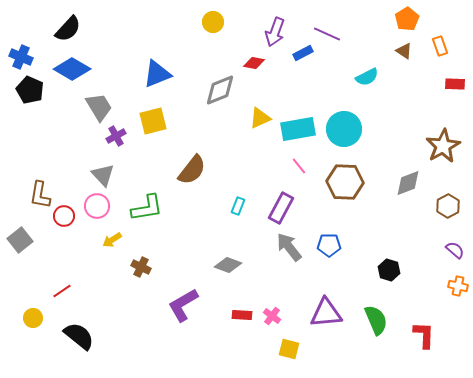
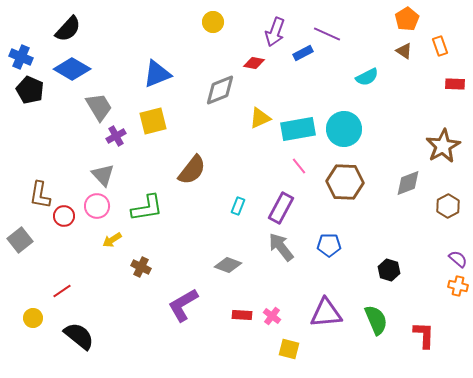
gray arrow at (289, 247): moved 8 px left
purple semicircle at (455, 250): moved 3 px right, 9 px down
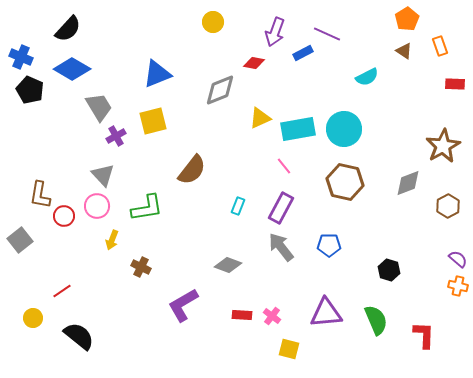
pink line at (299, 166): moved 15 px left
brown hexagon at (345, 182): rotated 9 degrees clockwise
yellow arrow at (112, 240): rotated 36 degrees counterclockwise
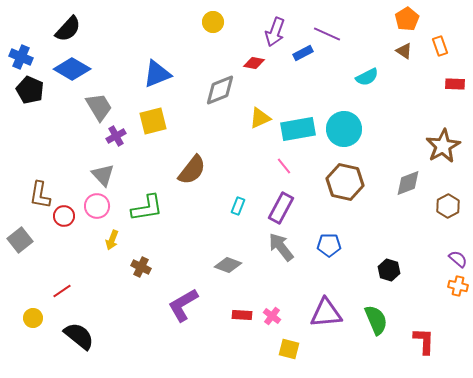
red L-shape at (424, 335): moved 6 px down
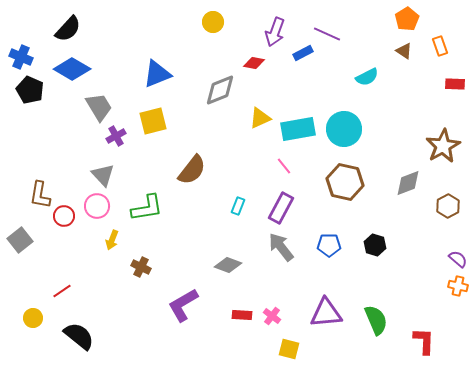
black hexagon at (389, 270): moved 14 px left, 25 px up
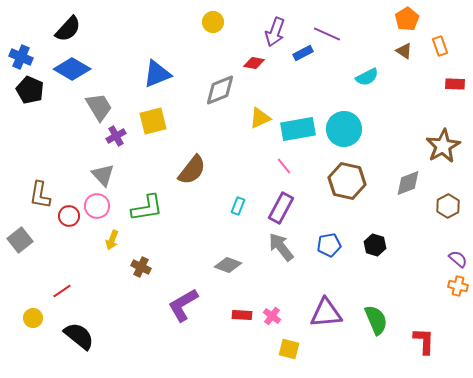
brown hexagon at (345, 182): moved 2 px right, 1 px up
red circle at (64, 216): moved 5 px right
blue pentagon at (329, 245): rotated 10 degrees counterclockwise
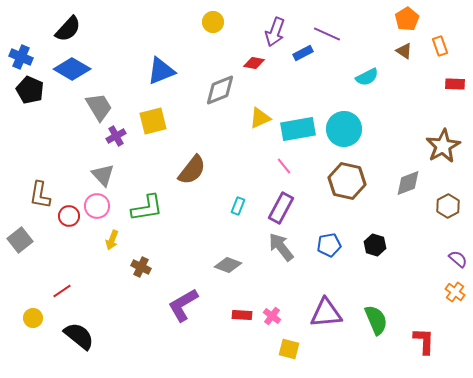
blue triangle at (157, 74): moved 4 px right, 3 px up
orange cross at (458, 286): moved 3 px left, 6 px down; rotated 24 degrees clockwise
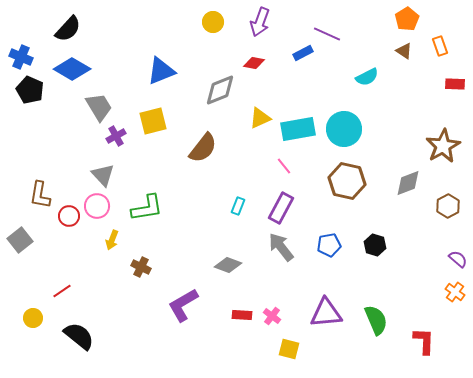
purple arrow at (275, 32): moved 15 px left, 10 px up
brown semicircle at (192, 170): moved 11 px right, 22 px up
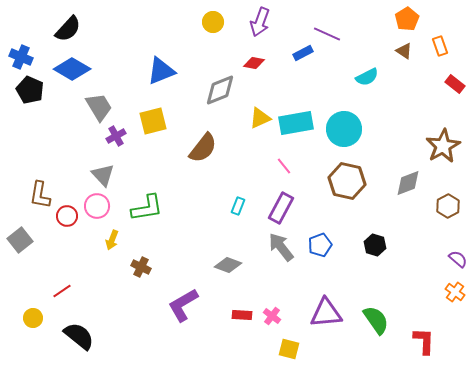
red rectangle at (455, 84): rotated 36 degrees clockwise
cyan rectangle at (298, 129): moved 2 px left, 6 px up
red circle at (69, 216): moved 2 px left
blue pentagon at (329, 245): moved 9 px left; rotated 10 degrees counterclockwise
green semicircle at (376, 320): rotated 12 degrees counterclockwise
